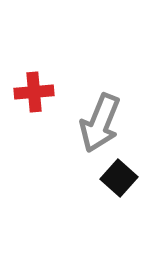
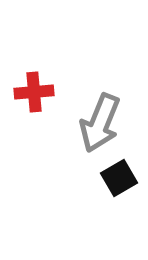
black square: rotated 18 degrees clockwise
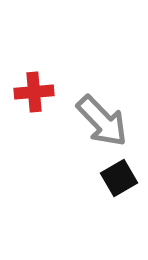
gray arrow: moved 2 px right, 2 px up; rotated 66 degrees counterclockwise
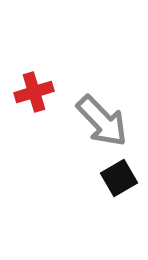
red cross: rotated 12 degrees counterclockwise
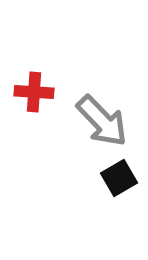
red cross: rotated 21 degrees clockwise
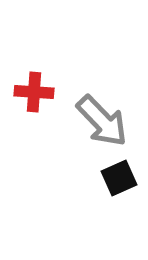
black square: rotated 6 degrees clockwise
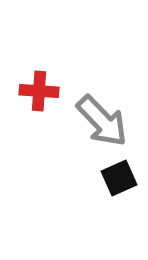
red cross: moved 5 px right, 1 px up
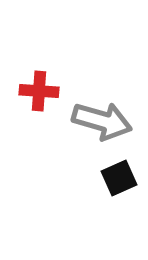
gray arrow: rotated 30 degrees counterclockwise
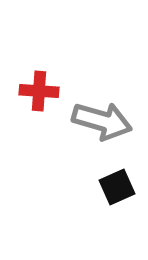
black square: moved 2 px left, 9 px down
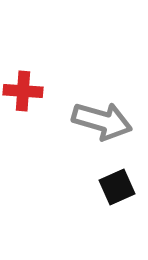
red cross: moved 16 px left
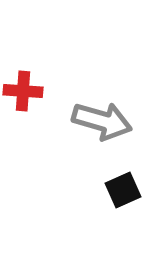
black square: moved 6 px right, 3 px down
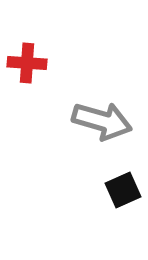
red cross: moved 4 px right, 28 px up
